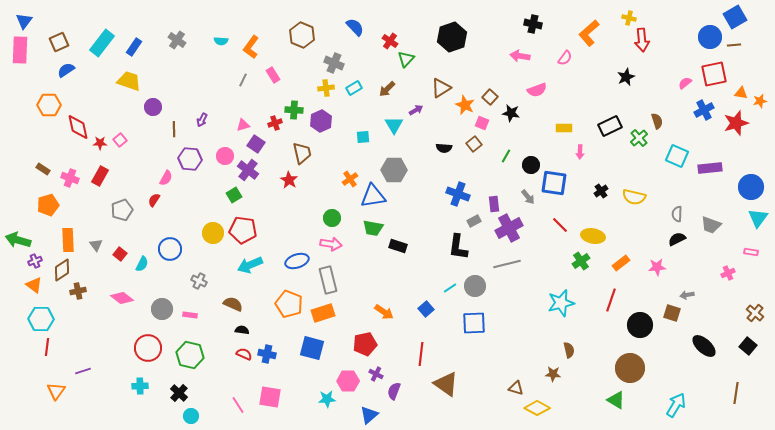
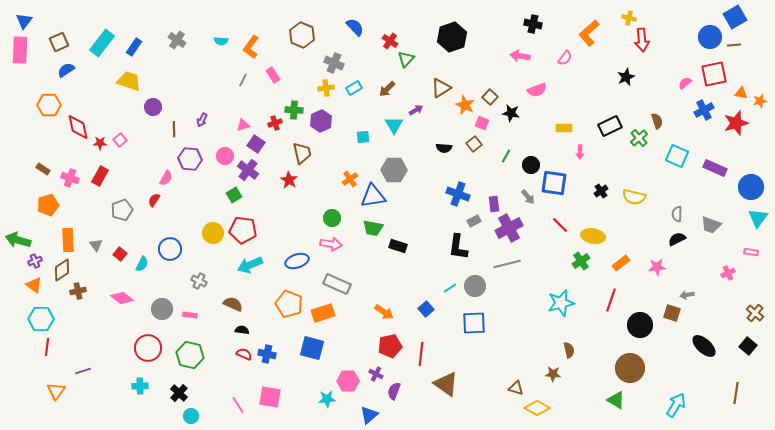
purple rectangle at (710, 168): moved 5 px right; rotated 30 degrees clockwise
gray rectangle at (328, 280): moved 9 px right, 4 px down; rotated 52 degrees counterclockwise
red pentagon at (365, 344): moved 25 px right, 2 px down
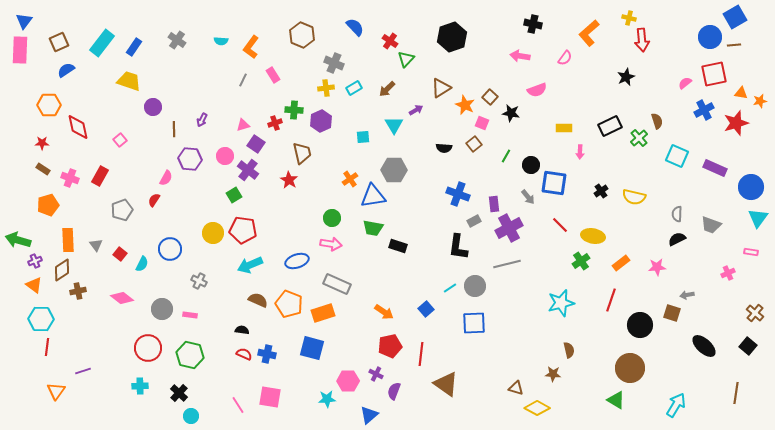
red star at (100, 143): moved 58 px left
brown semicircle at (233, 304): moved 25 px right, 4 px up
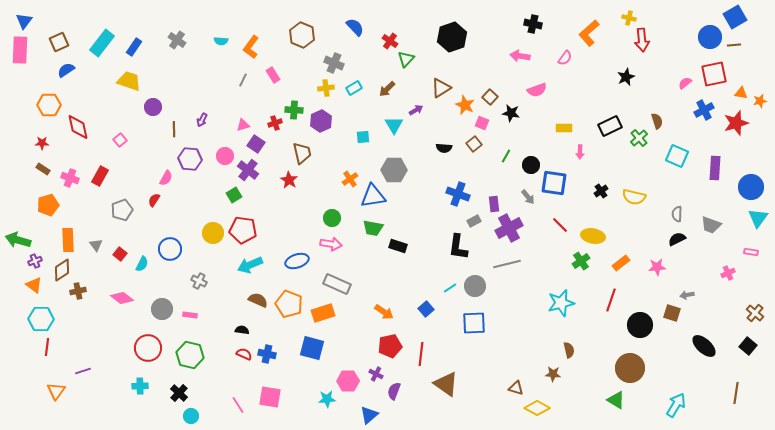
purple rectangle at (715, 168): rotated 70 degrees clockwise
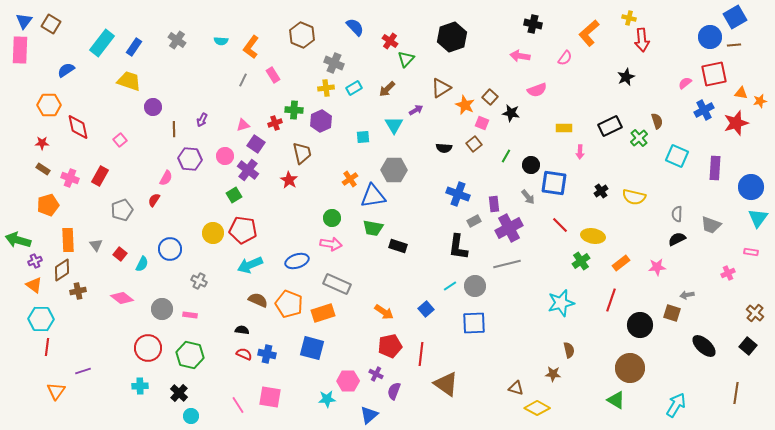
brown square at (59, 42): moved 8 px left, 18 px up; rotated 36 degrees counterclockwise
cyan line at (450, 288): moved 2 px up
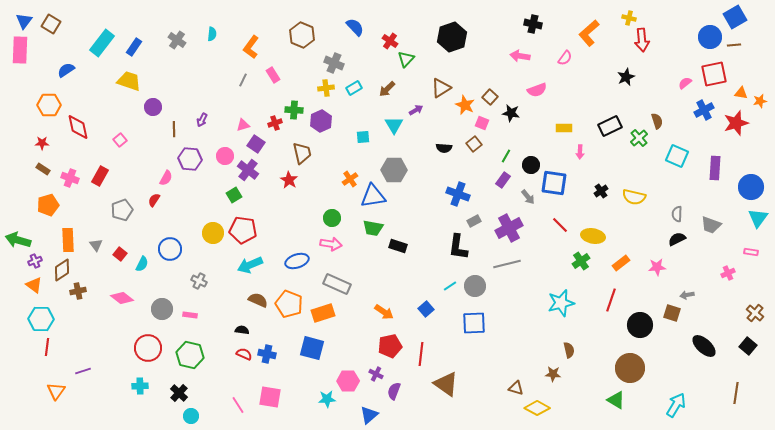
cyan semicircle at (221, 41): moved 9 px left, 7 px up; rotated 88 degrees counterclockwise
purple rectangle at (494, 204): moved 9 px right, 24 px up; rotated 42 degrees clockwise
